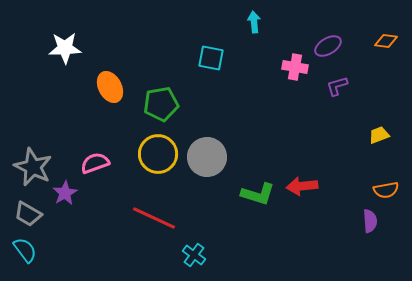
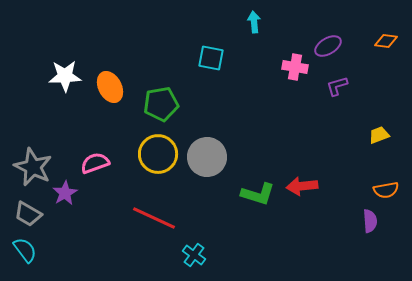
white star: moved 28 px down
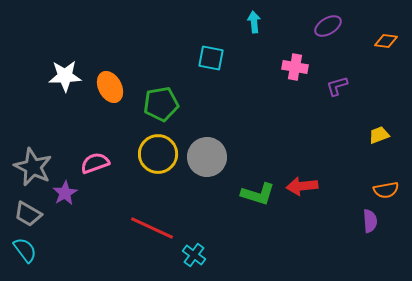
purple ellipse: moved 20 px up
red line: moved 2 px left, 10 px down
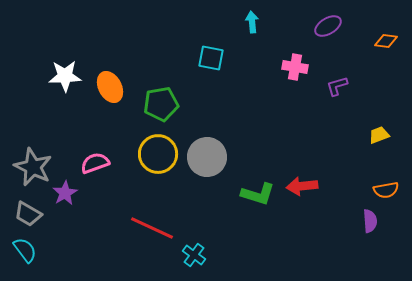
cyan arrow: moved 2 px left
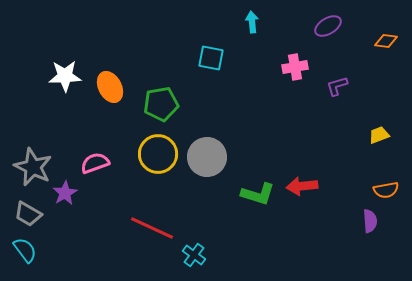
pink cross: rotated 20 degrees counterclockwise
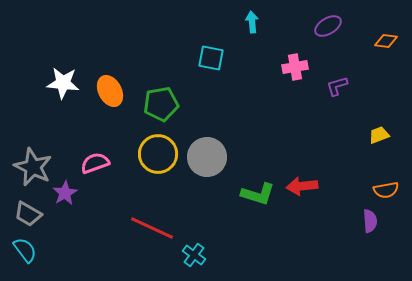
white star: moved 2 px left, 7 px down; rotated 8 degrees clockwise
orange ellipse: moved 4 px down
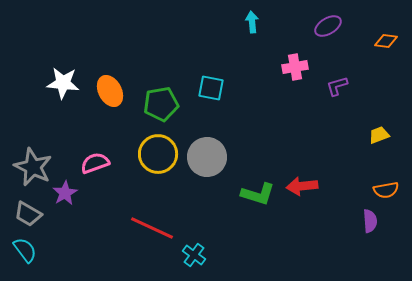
cyan square: moved 30 px down
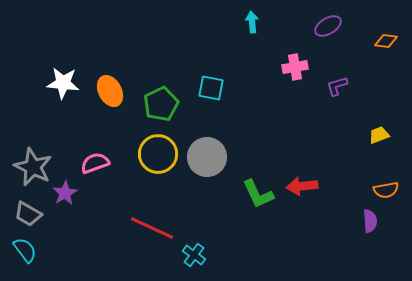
green pentagon: rotated 16 degrees counterclockwise
green L-shape: rotated 48 degrees clockwise
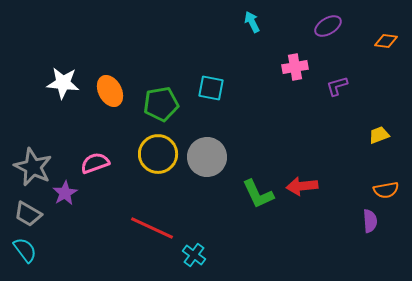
cyan arrow: rotated 20 degrees counterclockwise
green pentagon: rotated 16 degrees clockwise
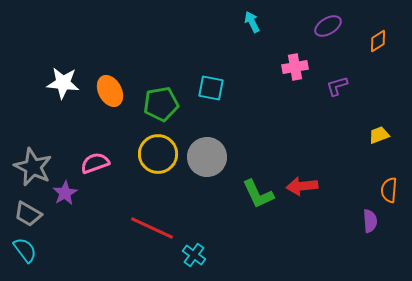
orange diamond: moved 8 px left; rotated 40 degrees counterclockwise
orange semicircle: moved 3 px right; rotated 105 degrees clockwise
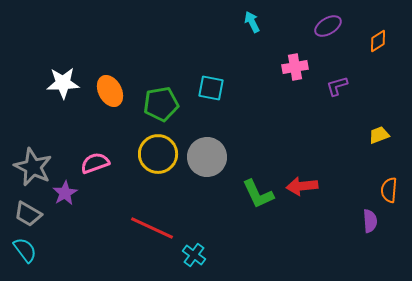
white star: rotated 8 degrees counterclockwise
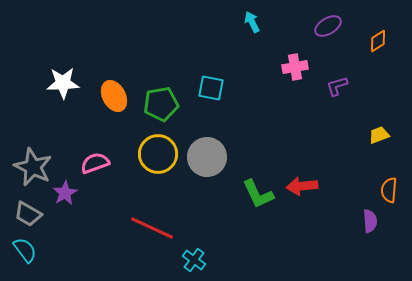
orange ellipse: moved 4 px right, 5 px down
cyan cross: moved 5 px down
